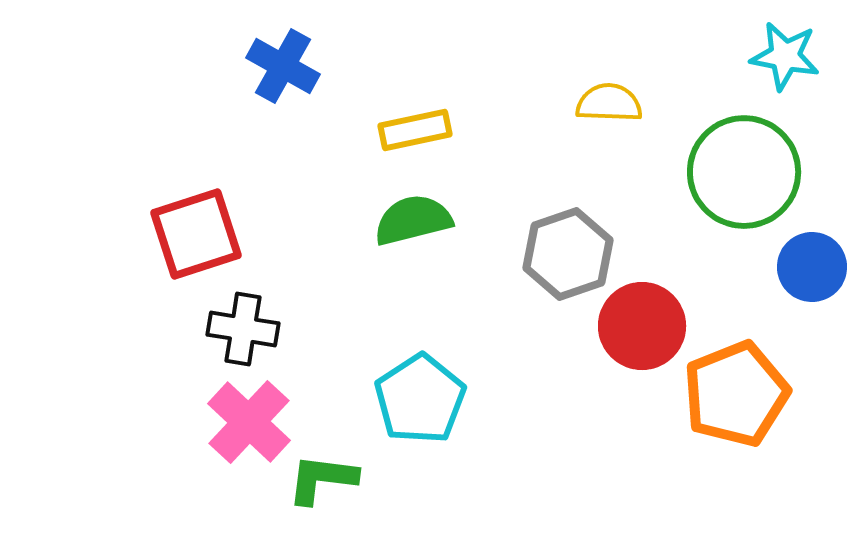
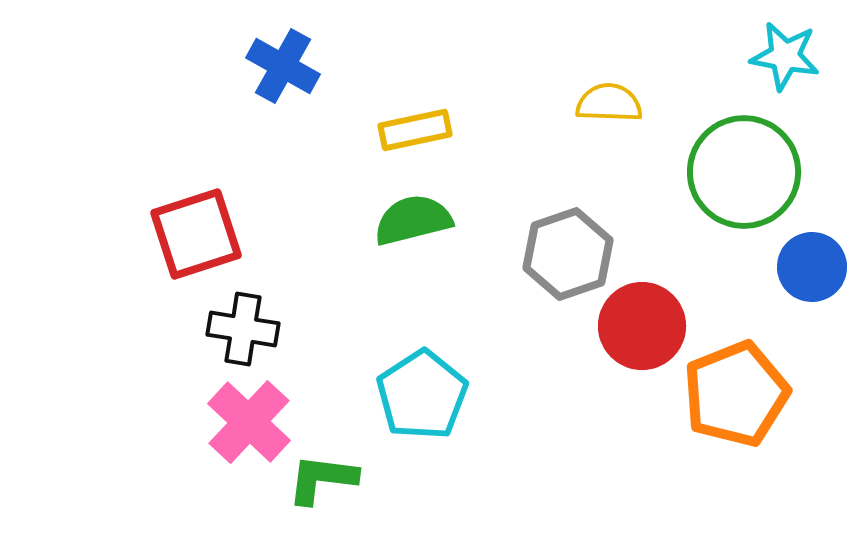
cyan pentagon: moved 2 px right, 4 px up
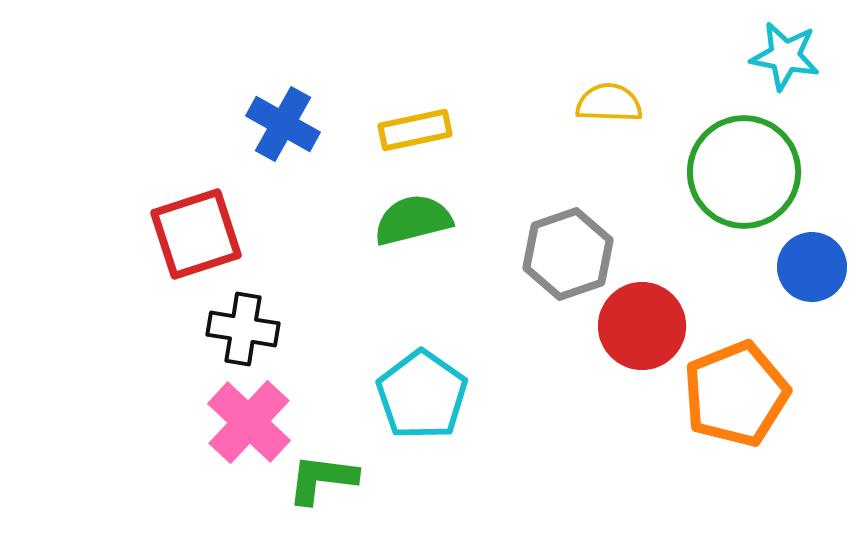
blue cross: moved 58 px down
cyan pentagon: rotated 4 degrees counterclockwise
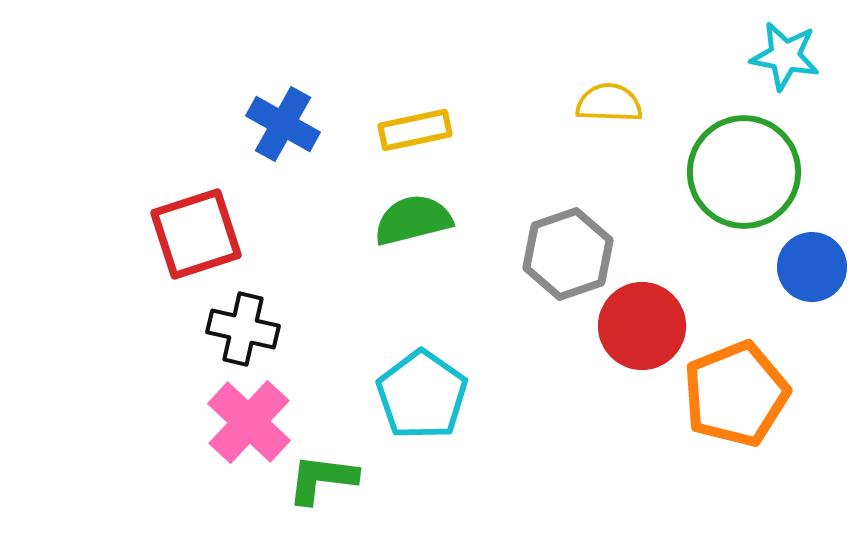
black cross: rotated 4 degrees clockwise
